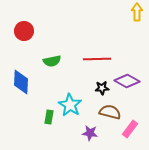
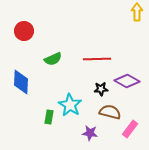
green semicircle: moved 1 px right, 2 px up; rotated 12 degrees counterclockwise
black star: moved 1 px left, 1 px down
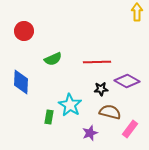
red line: moved 3 px down
purple star: rotated 28 degrees counterclockwise
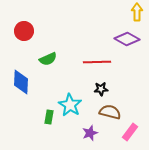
green semicircle: moved 5 px left
purple diamond: moved 42 px up
pink rectangle: moved 3 px down
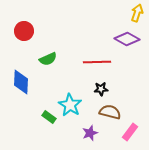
yellow arrow: moved 1 px down; rotated 18 degrees clockwise
green rectangle: rotated 64 degrees counterclockwise
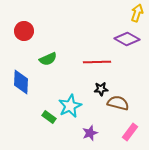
cyan star: moved 1 px down; rotated 15 degrees clockwise
brown semicircle: moved 8 px right, 9 px up
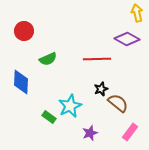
yellow arrow: rotated 30 degrees counterclockwise
red line: moved 3 px up
black star: rotated 16 degrees counterclockwise
brown semicircle: rotated 25 degrees clockwise
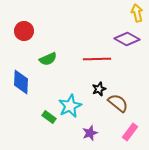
black star: moved 2 px left
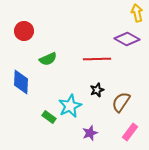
black star: moved 2 px left, 1 px down
brown semicircle: moved 3 px right, 1 px up; rotated 95 degrees counterclockwise
